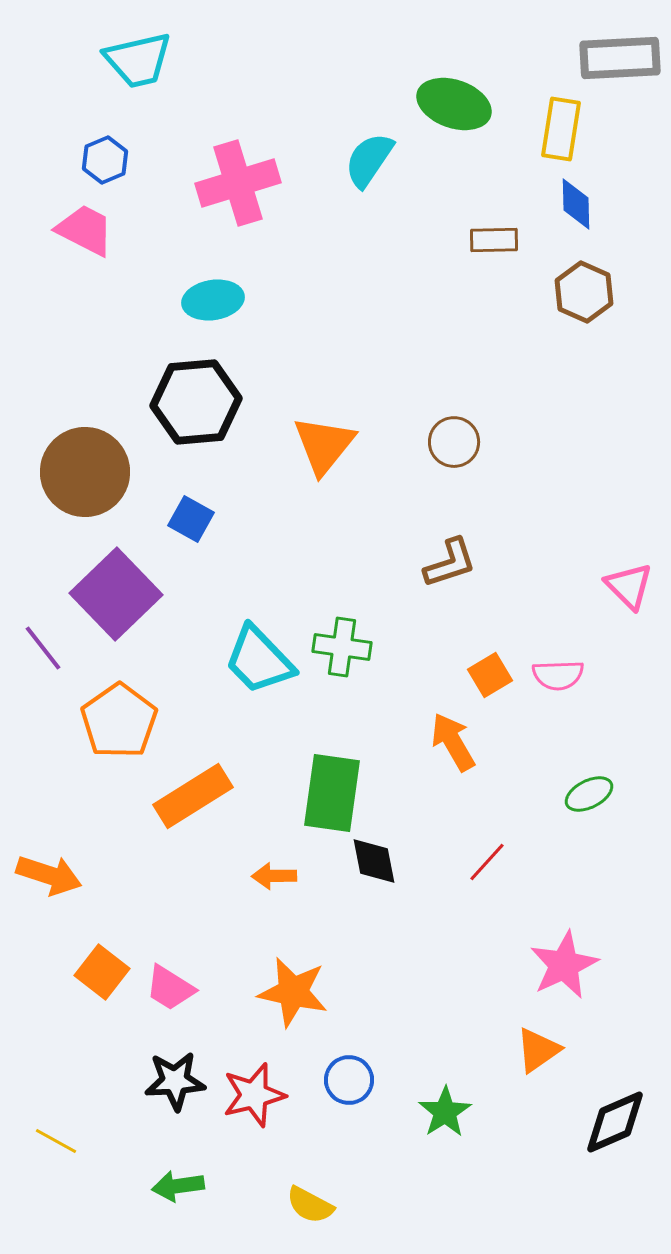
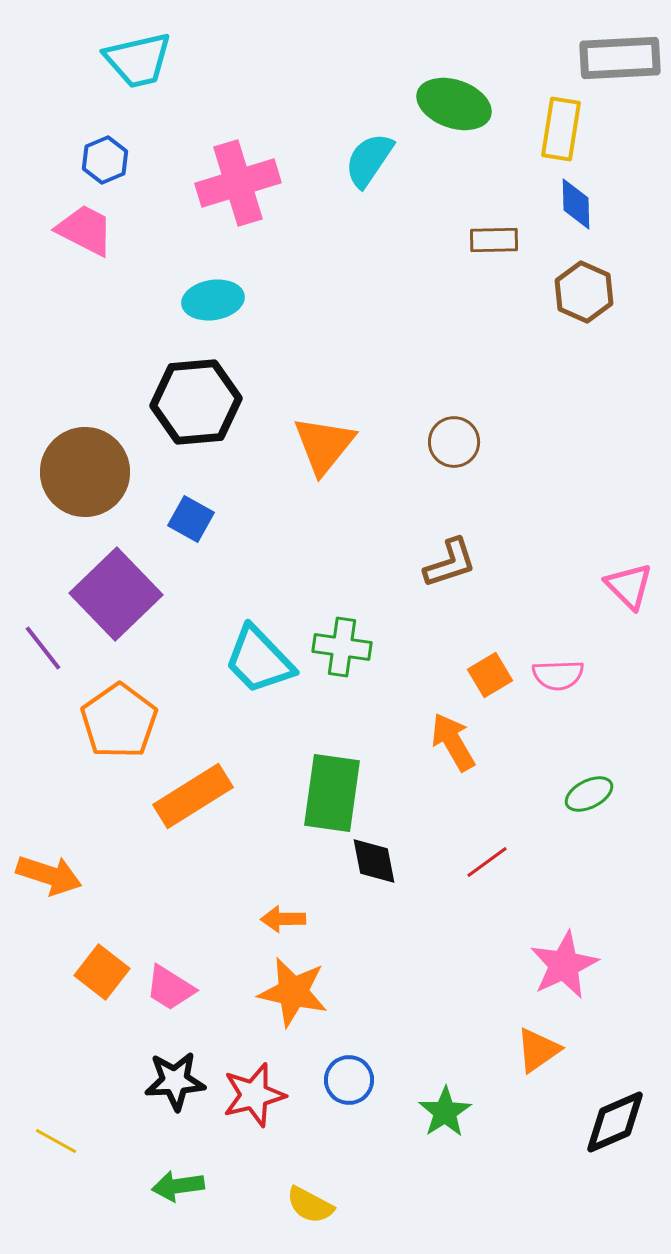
red line at (487, 862): rotated 12 degrees clockwise
orange arrow at (274, 876): moved 9 px right, 43 px down
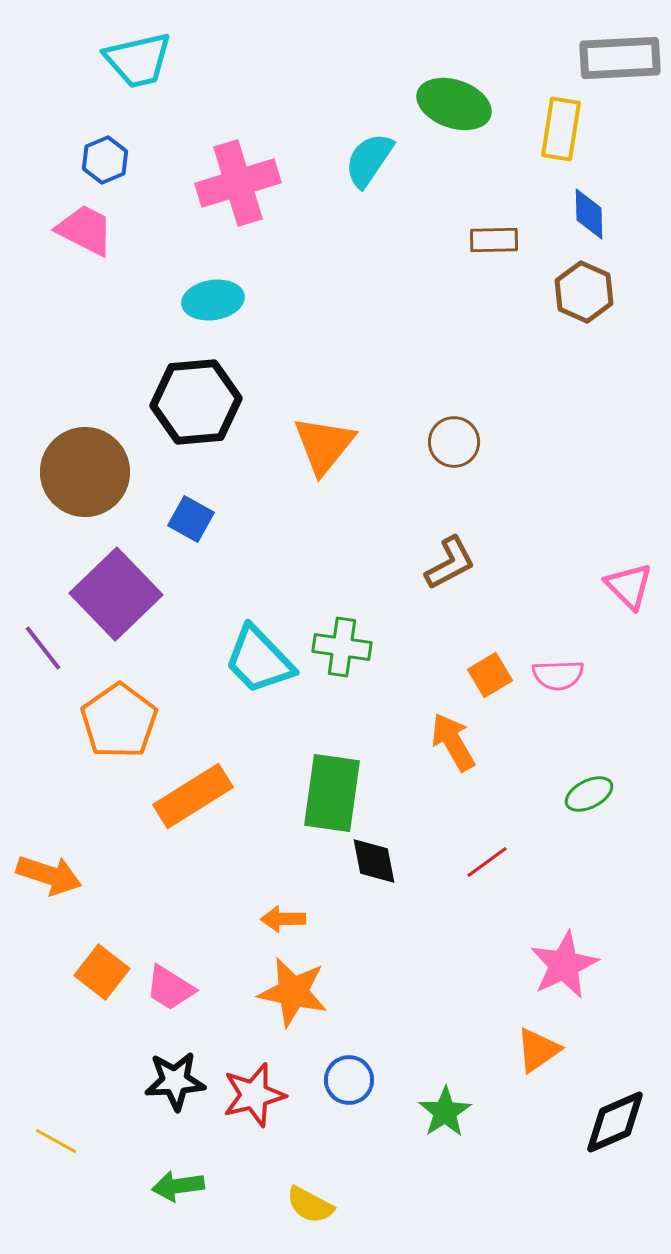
blue diamond at (576, 204): moved 13 px right, 10 px down
brown L-shape at (450, 563): rotated 10 degrees counterclockwise
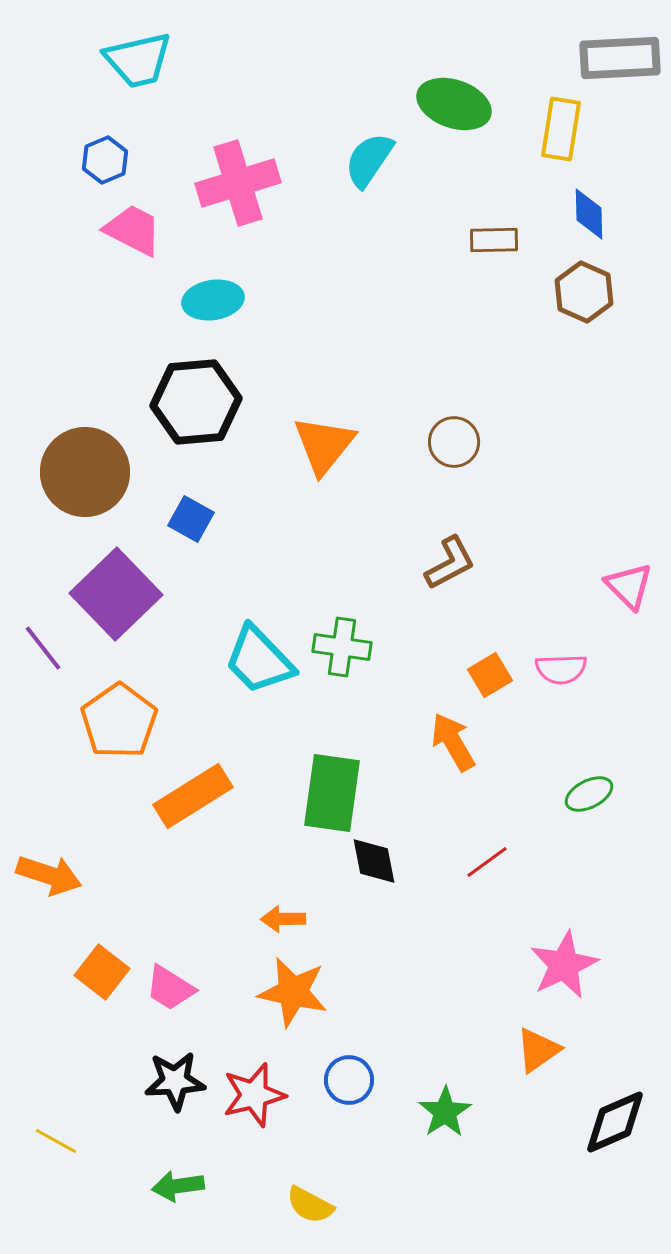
pink trapezoid at (85, 230): moved 48 px right
pink semicircle at (558, 675): moved 3 px right, 6 px up
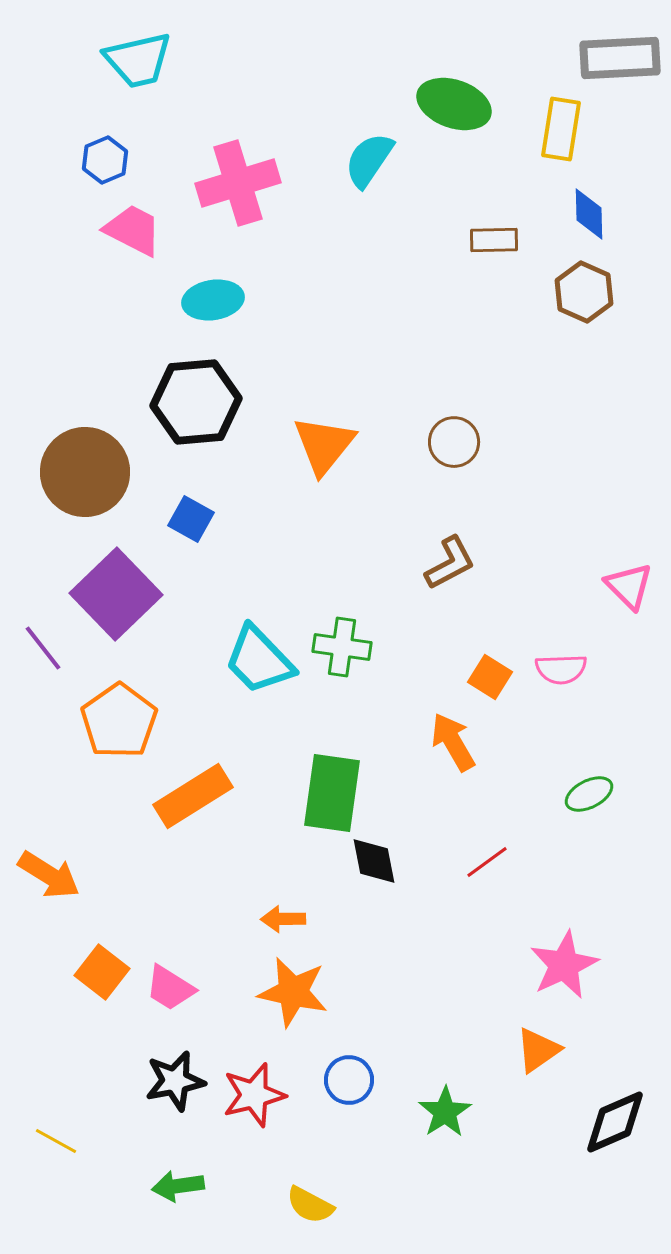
orange square at (490, 675): moved 2 px down; rotated 27 degrees counterclockwise
orange arrow at (49, 875): rotated 14 degrees clockwise
black star at (175, 1081): rotated 8 degrees counterclockwise
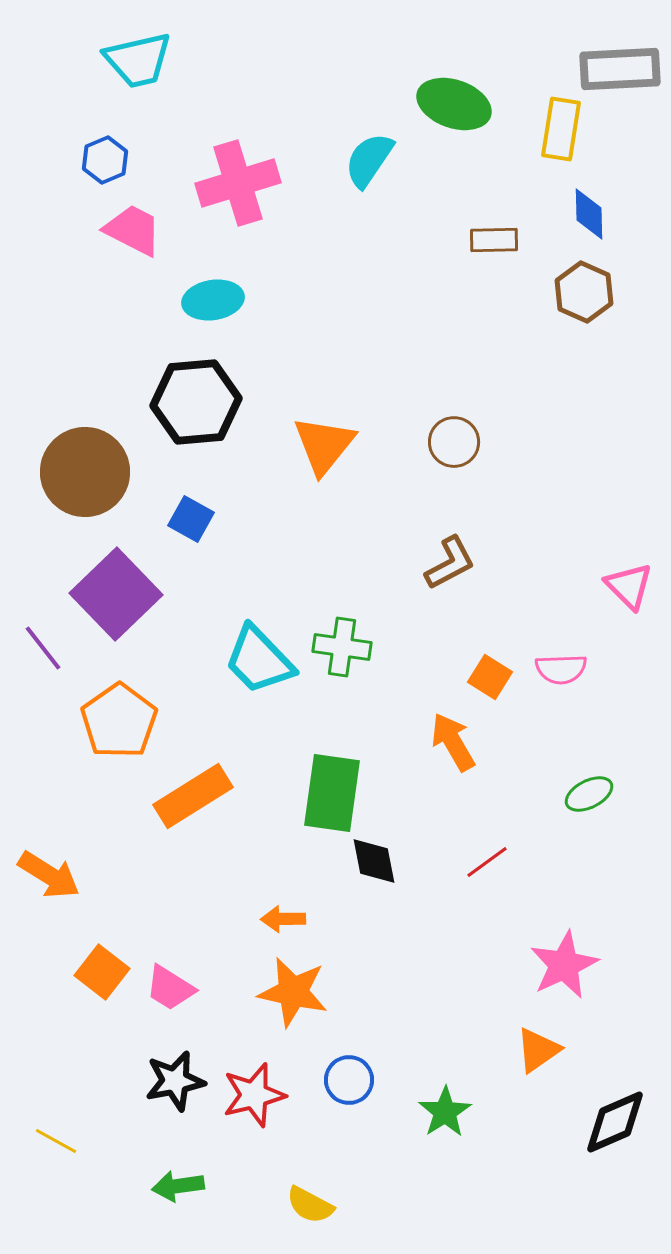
gray rectangle at (620, 58): moved 11 px down
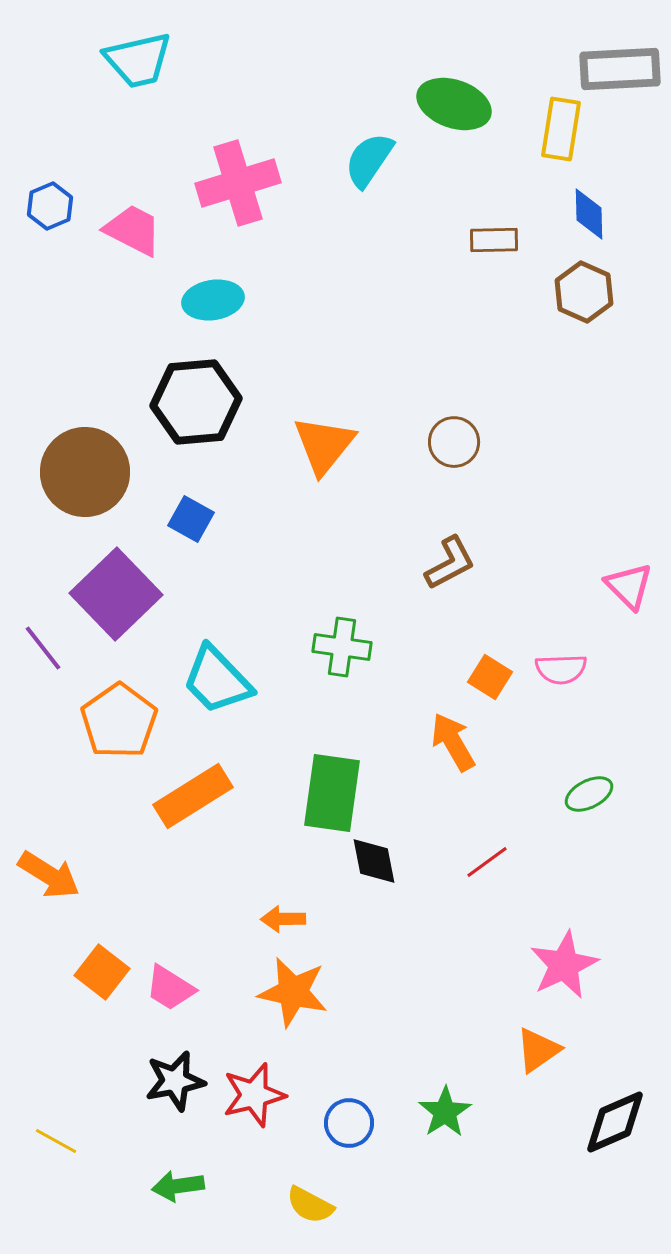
blue hexagon at (105, 160): moved 55 px left, 46 px down
cyan trapezoid at (259, 660): moved 42 px left, 20 px down
blue circle at (349, 1080): moved 43 px down
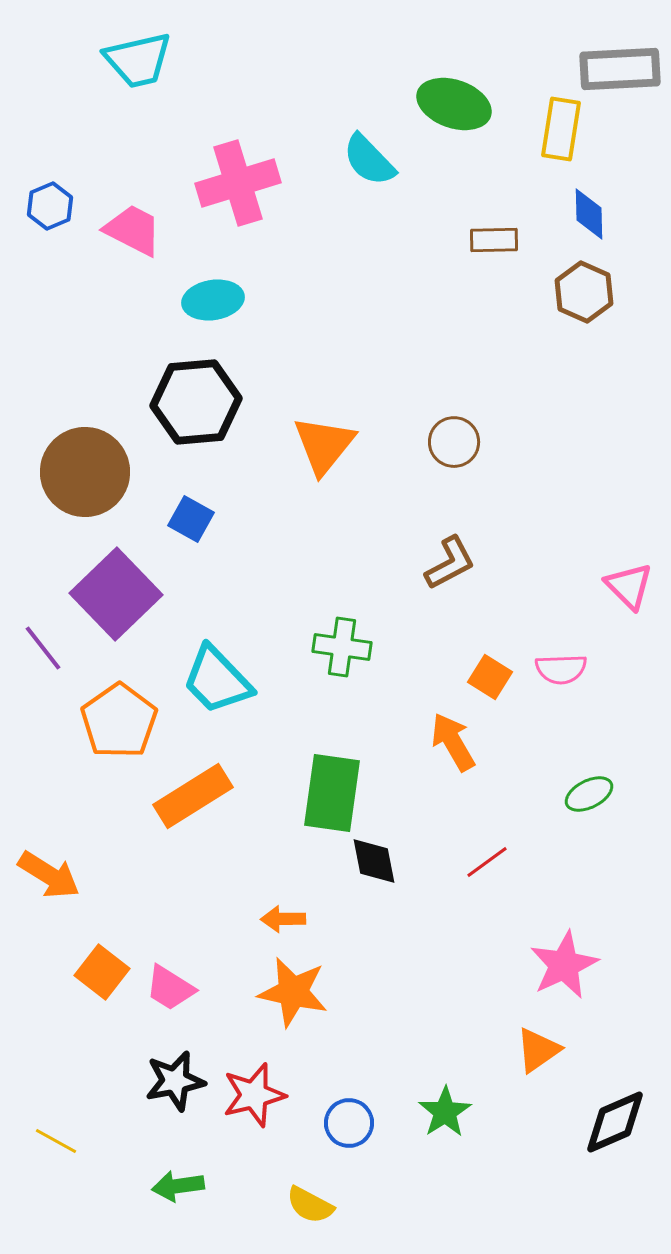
cyan semicircle at (369, 160): rotated 78 degrees counterclockwise
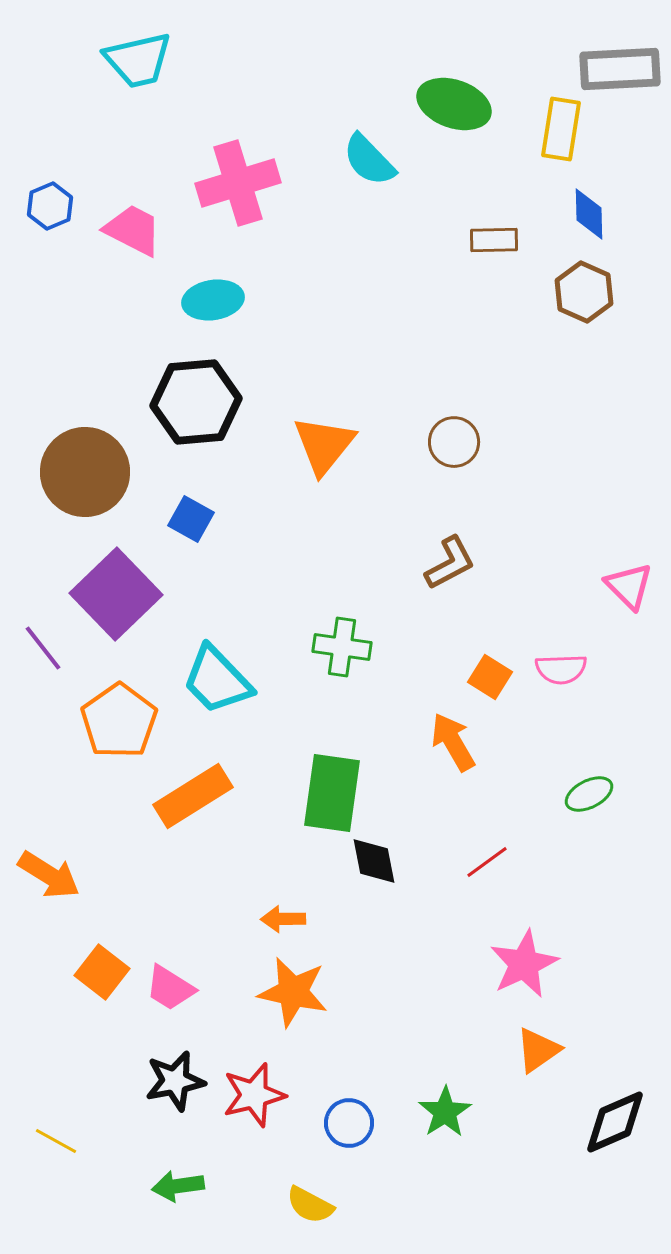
pink star at (564, 965): moved 40 px left, 1 px up
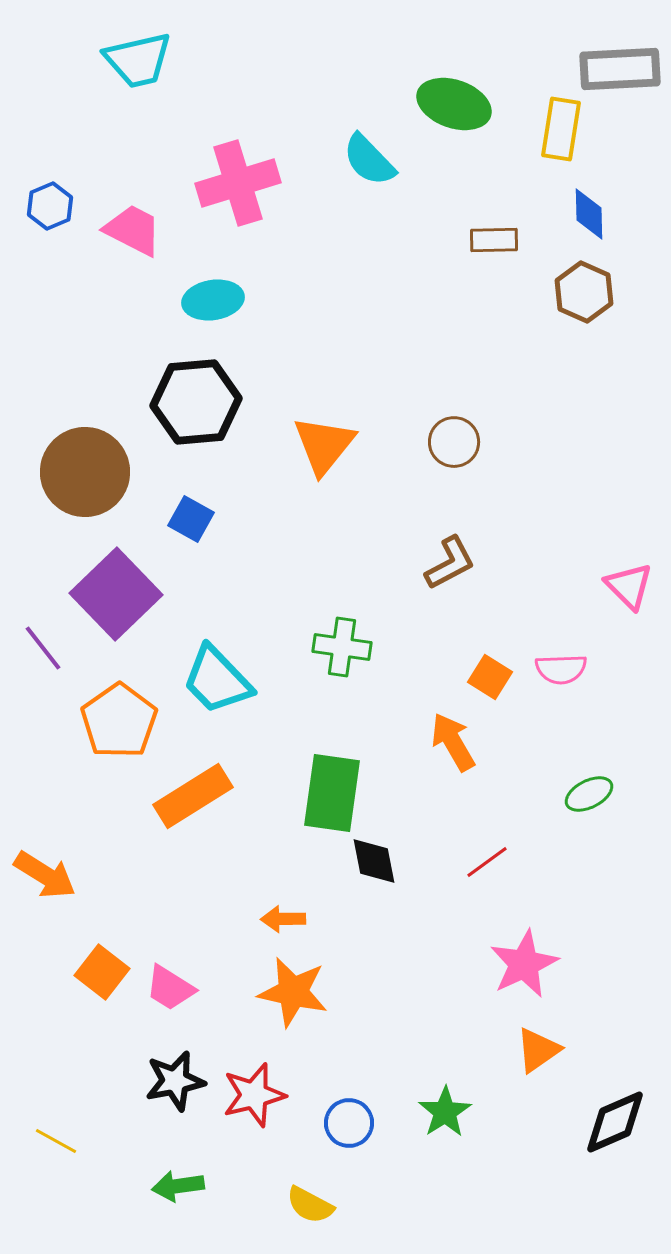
orange arrow at (49, 875): moved 4 px left
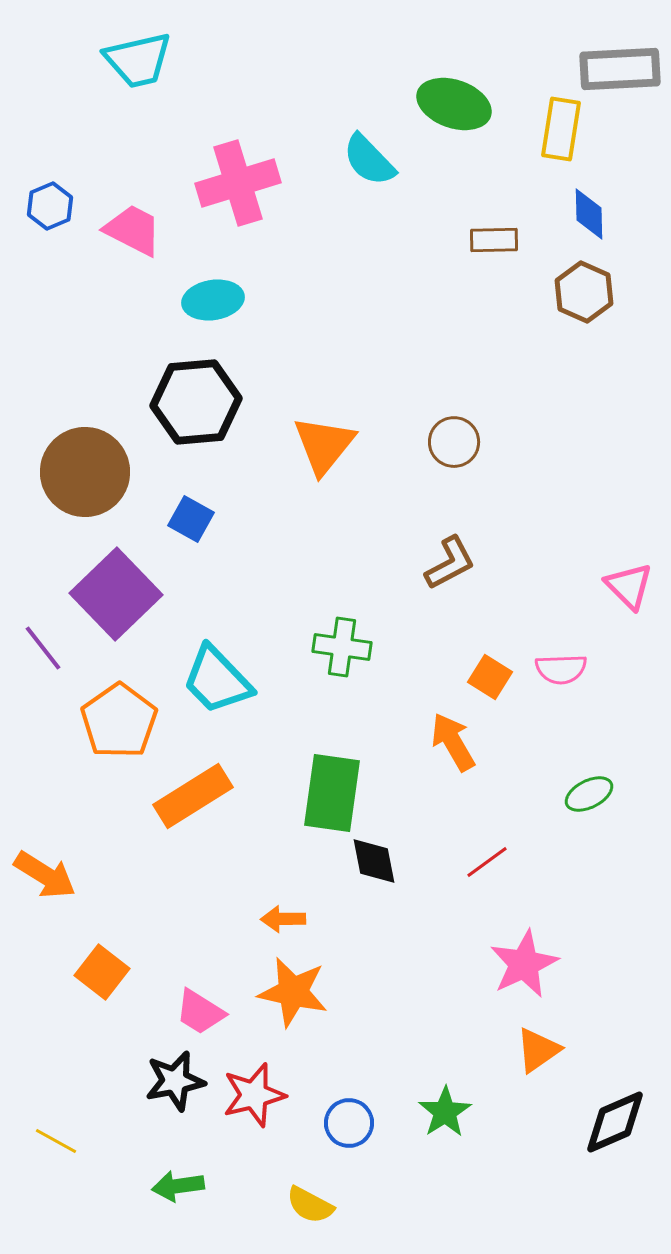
pink trapezoid at (170, 988): moved 30 px right, 24 px down
